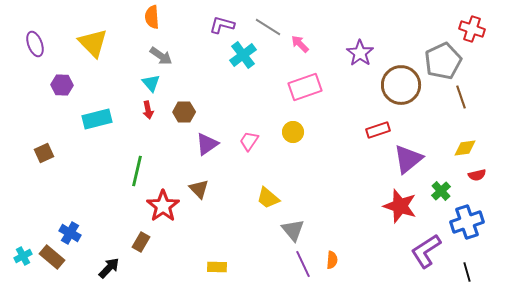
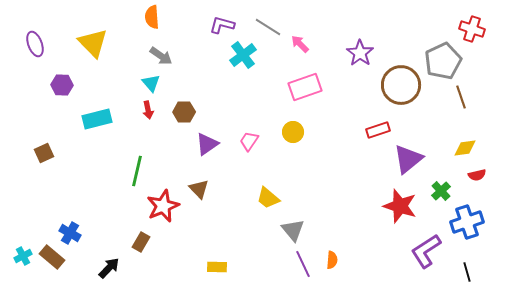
red star at (163, 206): rotated 12 degrees clockwise
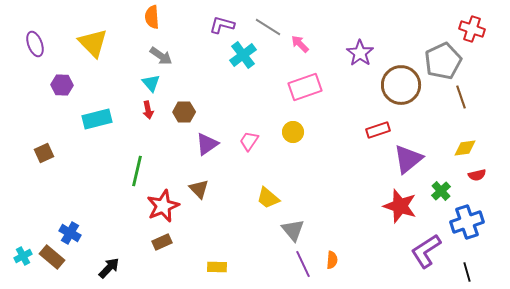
brown rectangle at (141, 242): moved 21 px right; rotated 36 degrees clockwise
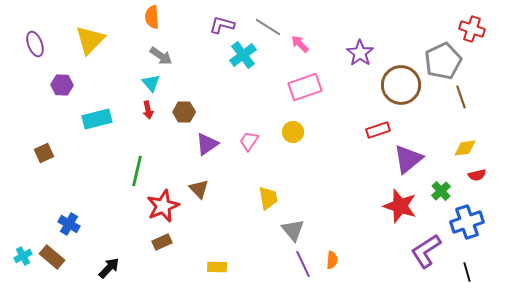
yellow triangle at (93, 43): moved 3 px left, 3 px up; rotated 28 degrees clockwise
yellow trapezoid at (268, 198): rotated 140 degrees counterclockwise
blue cross at (70, 233): moved 1 px left, 9 px up
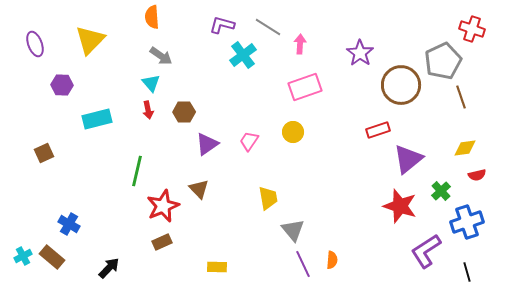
pink arrow at (300, 44): rotated 48 degrees clockwise
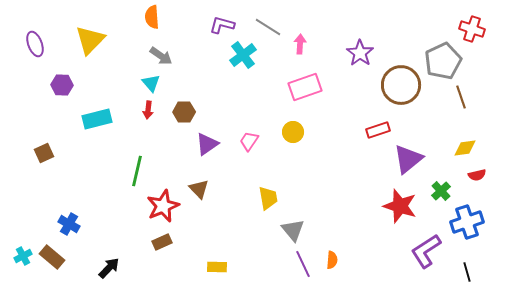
red arrow at (148, 110): rotated 18 degrees clockwise
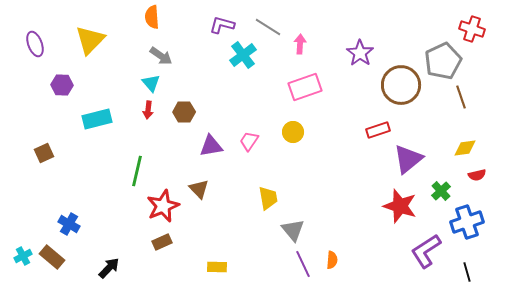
purple triangle at (207, 144): moved 4 px right, 2 px down; rotated 25 degrees clockwise
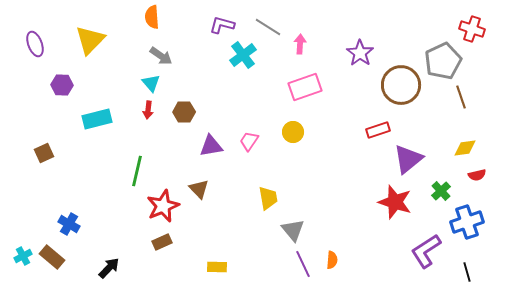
red star at (400, 206): moved 5 px left, 4 px up
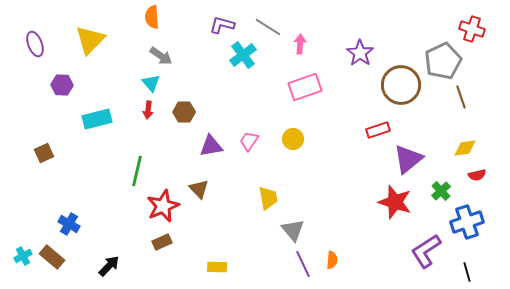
yellow circle at (293, 132): moved 7 px down
black arrow at (109, 268): moved 2 px up
